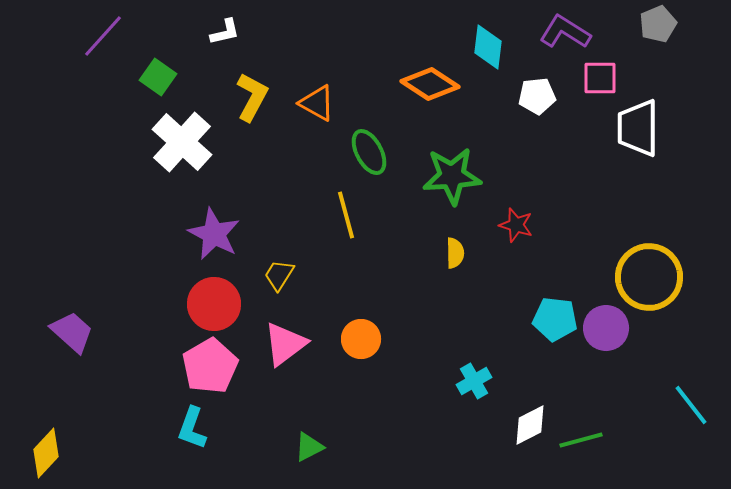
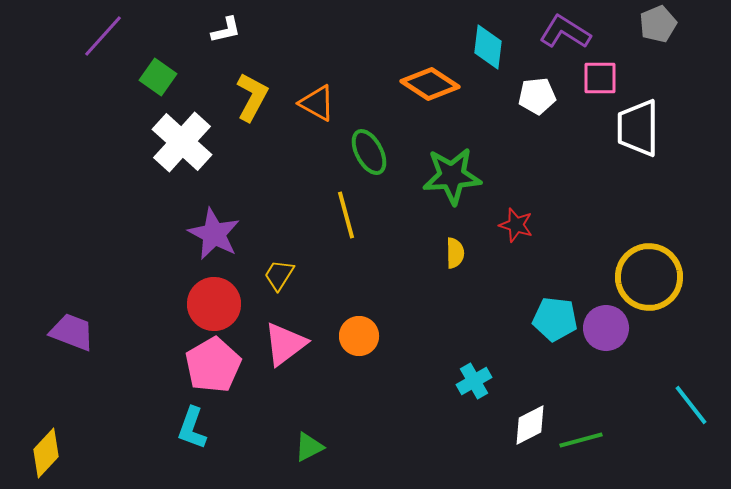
white L-shape: moved 1 px right, 2 px up
purple trapezoid: rotated 21 degrees counterclockwise
orange circle: moved 2 px left, 3 px up
pink pentagon: moved 3 px right, 1 px up
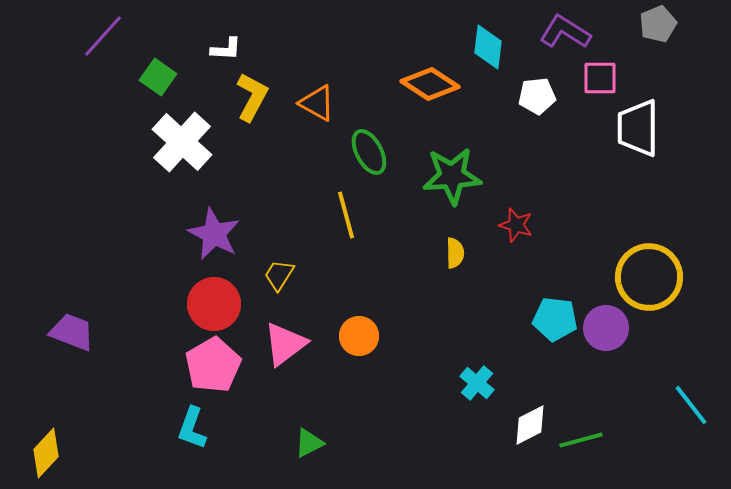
white L-shape: moved 19 px down; rotated 16 degrees clockwise
cyan cross: moved 3 px right, 2 px down; rotated 20 degrees counterclockwise
green triangle: moved 4 px up
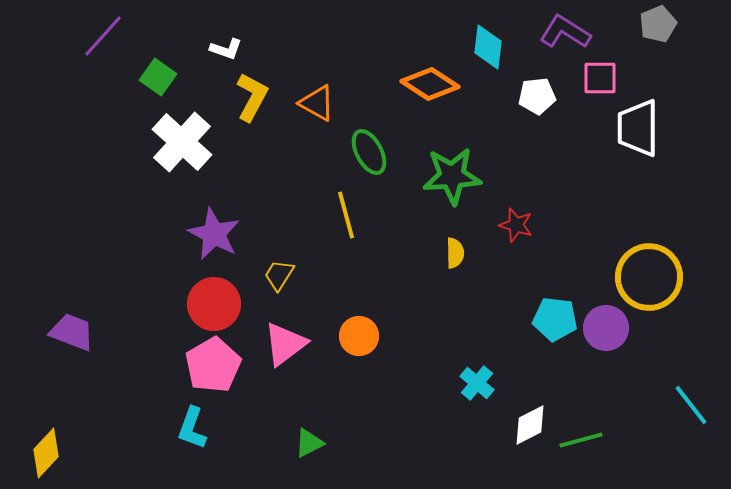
white L-shape: rotated 16 degrees clockwise
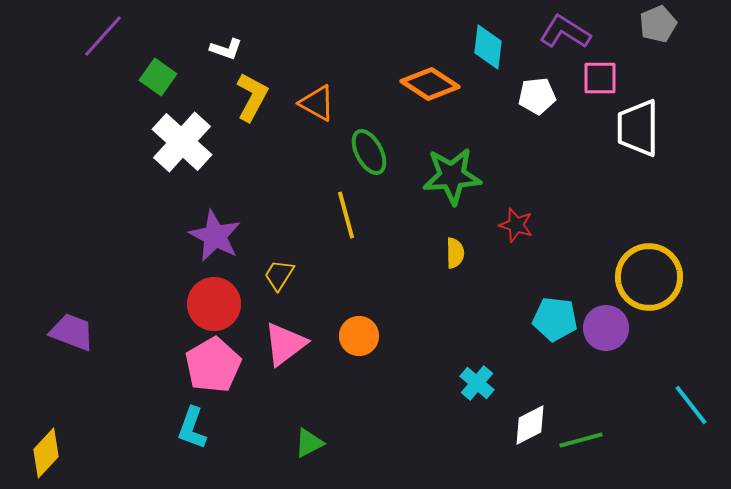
purple star: moved 1 px right, 2 px down
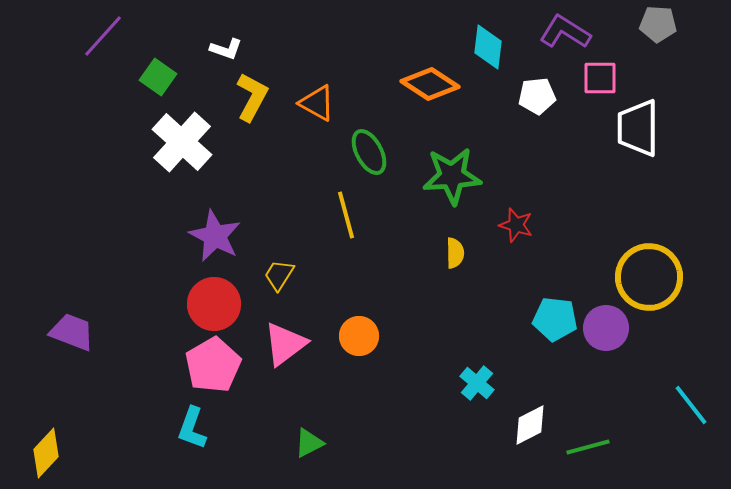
gray pentagon: rotated 27 degrees clockwise
green line: moved 7 px right, 7 px down
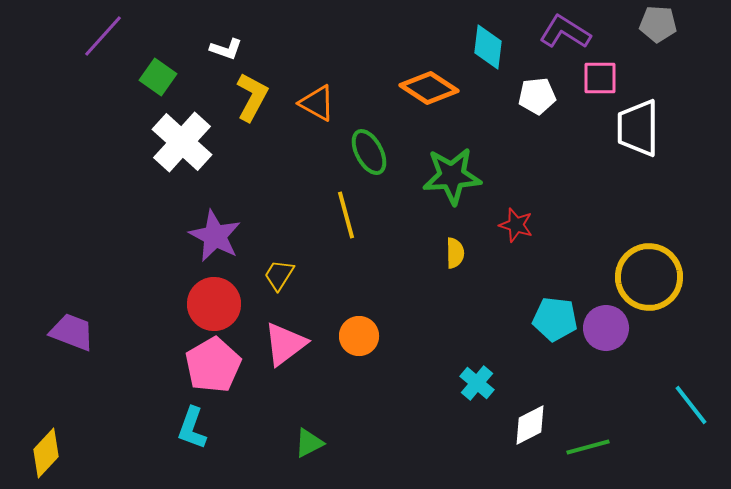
orange diamond: moved 1 px left, 4 px down
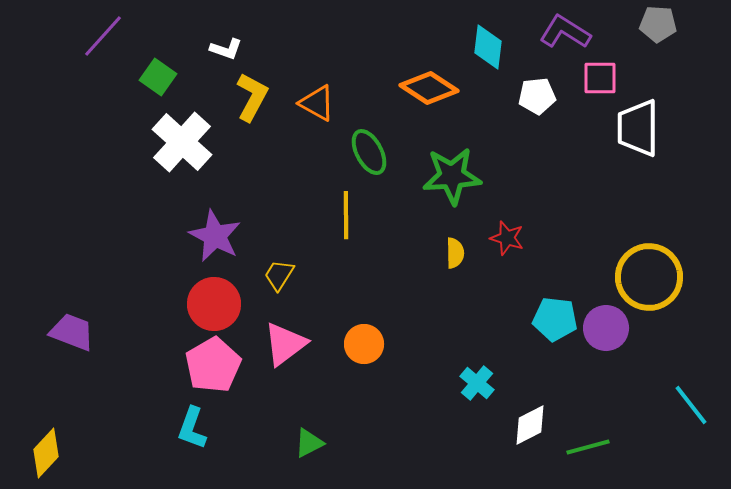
yellow line: rotated 15 degrees clockwise
red star: moved 9 px left, 13 px down
orange circle: moved 5 px right, 8 px down
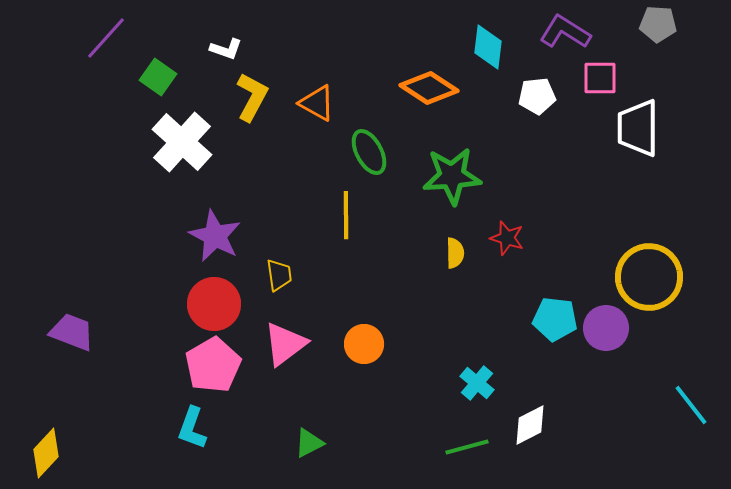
purple line: moved 3 px right, 2 px down
yellow trapezoid: rotated 140 degrees clockwise
green line: moved 121 px left
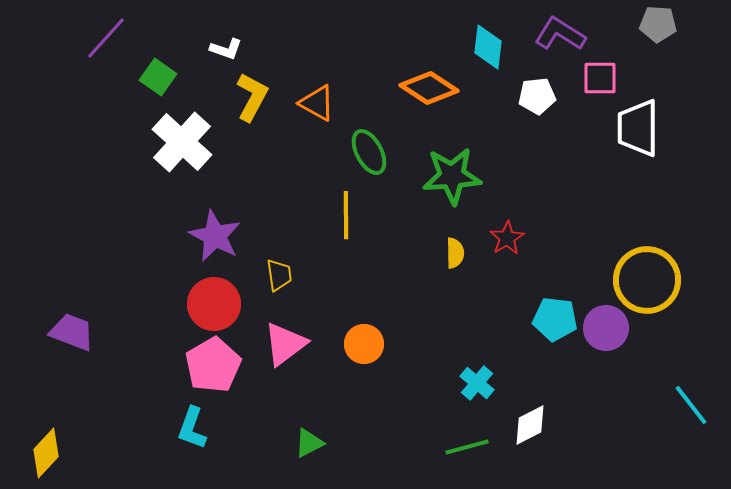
purple L-shape: moved 5 px left, 2 px down
red star: rotated 24 degrees clockwise
yellow circle: moved 2 px left, 3 px down
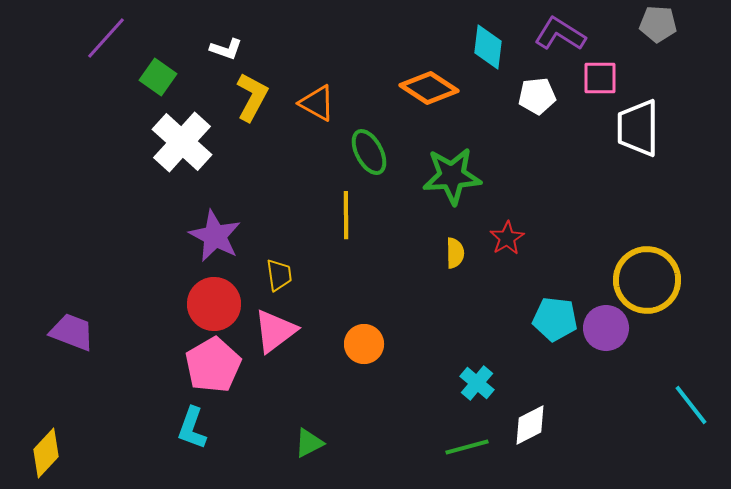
pink triangle: moved 10 px left, 13 px up
